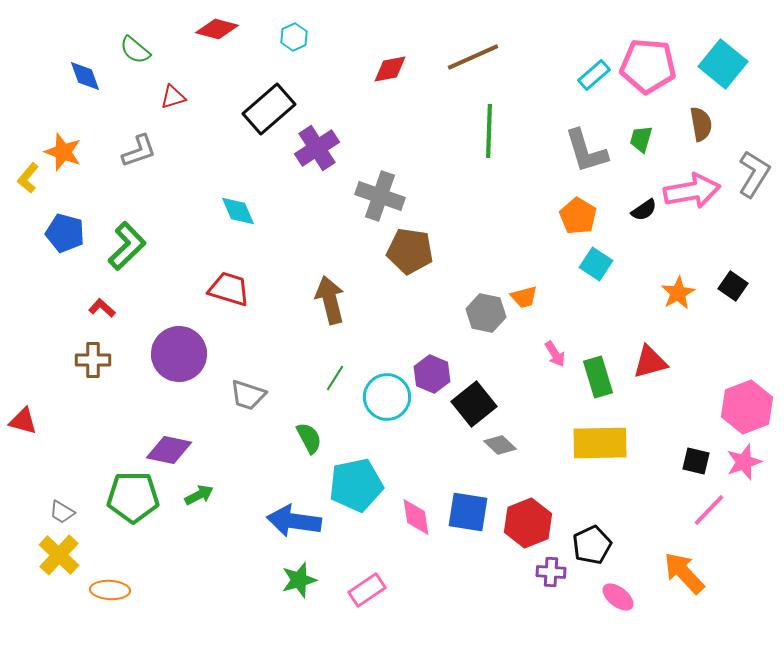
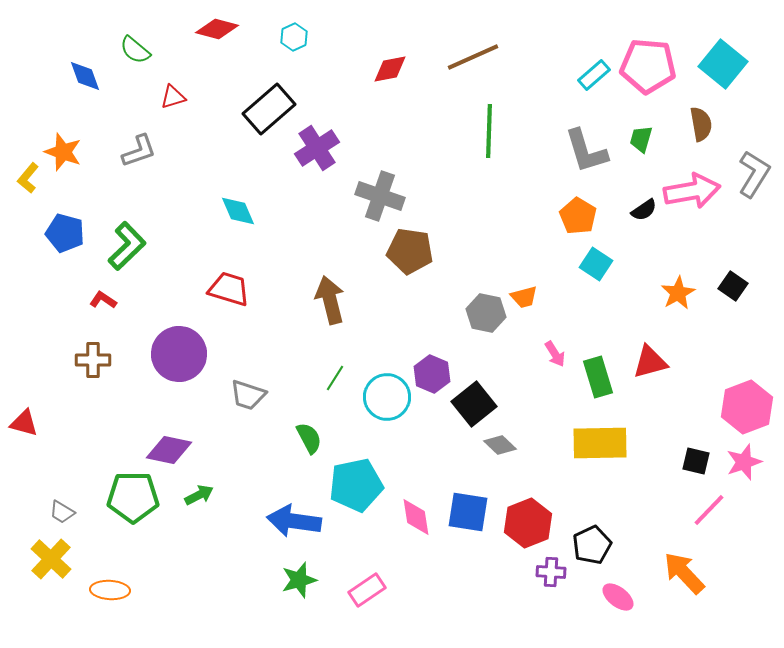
red L-shape at (102, 308): moved 1 px right, 8 px up; rotated 8 degrees counterclockwise
red triangle at (23, 421): moved 1 px right, 2 px down
yellow cross at (59, 555): moved 8 px left, 4 px down
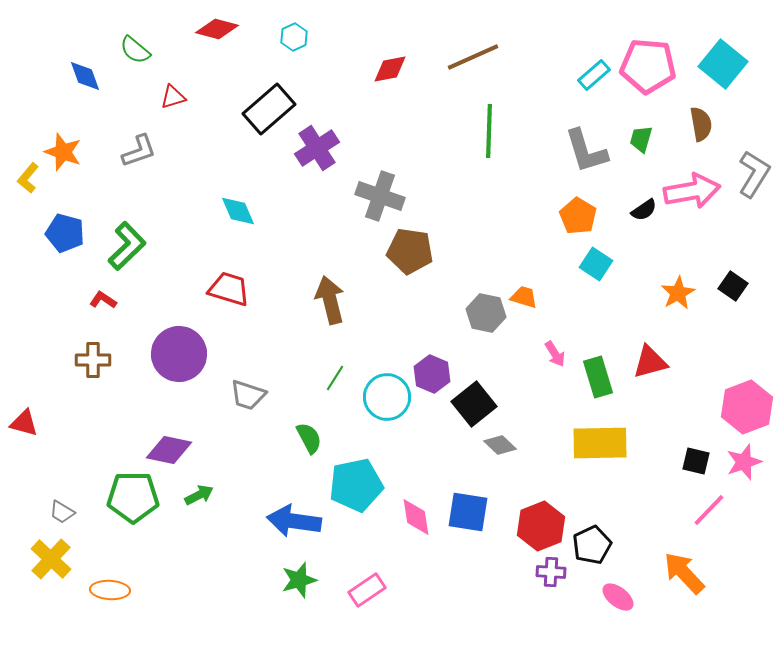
orange trapezoid at (524, 297): rotated 148 degrees counterclockwise
red hexagon at (528, 523): moved 13 px right, 3 px down
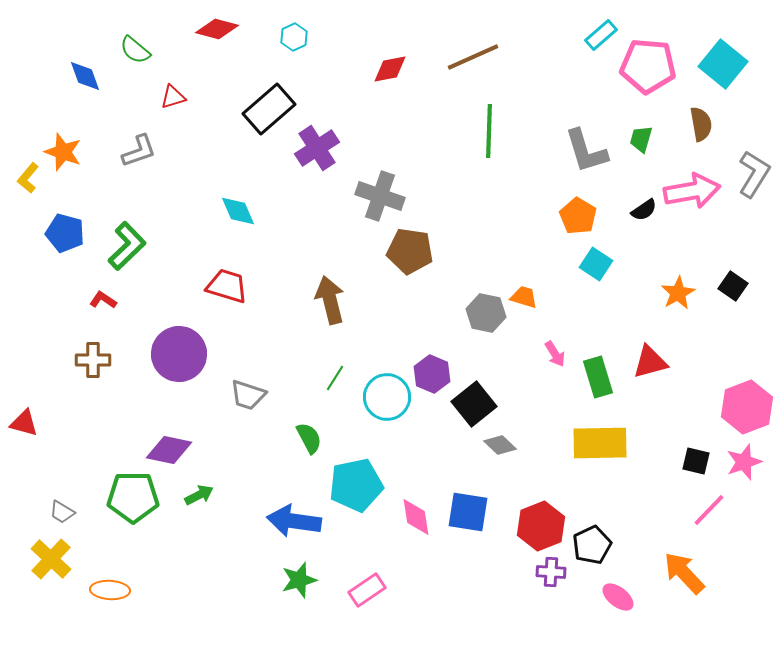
cyan rectangle at (594, 75): moved 7 px right, 40 px up
red trapezoid at (229, 289): moved 2 px left, 3 px up
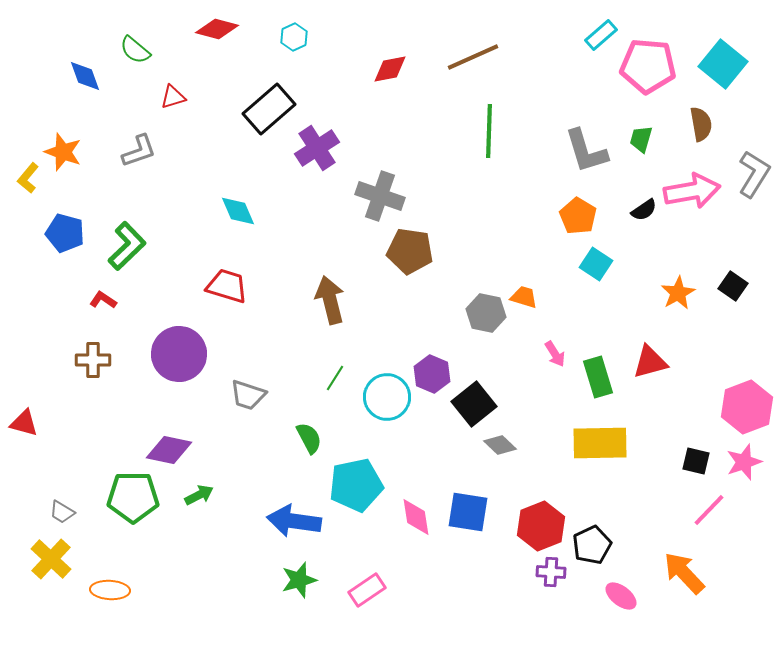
pink ellipse at (618, 597): moved 3 px right, 1 px up
